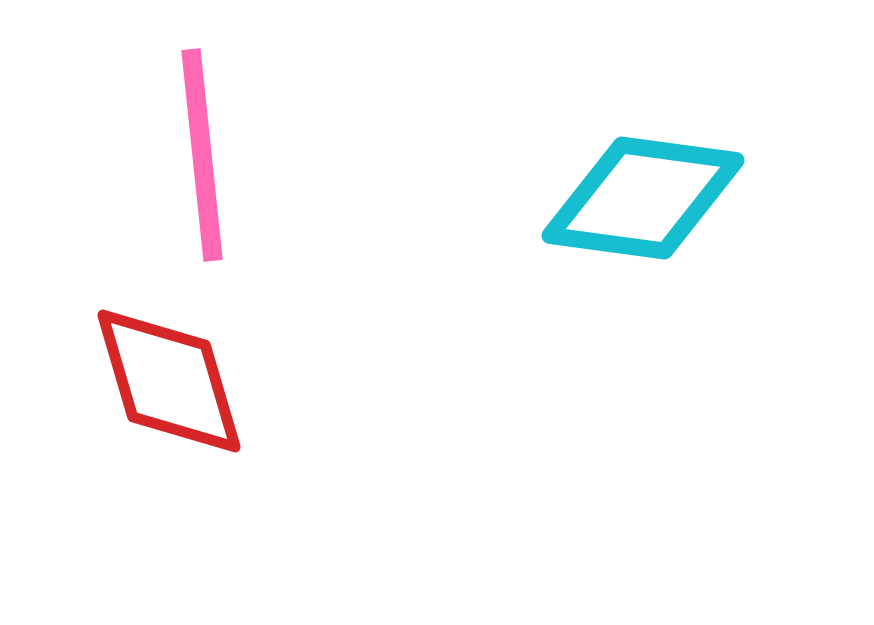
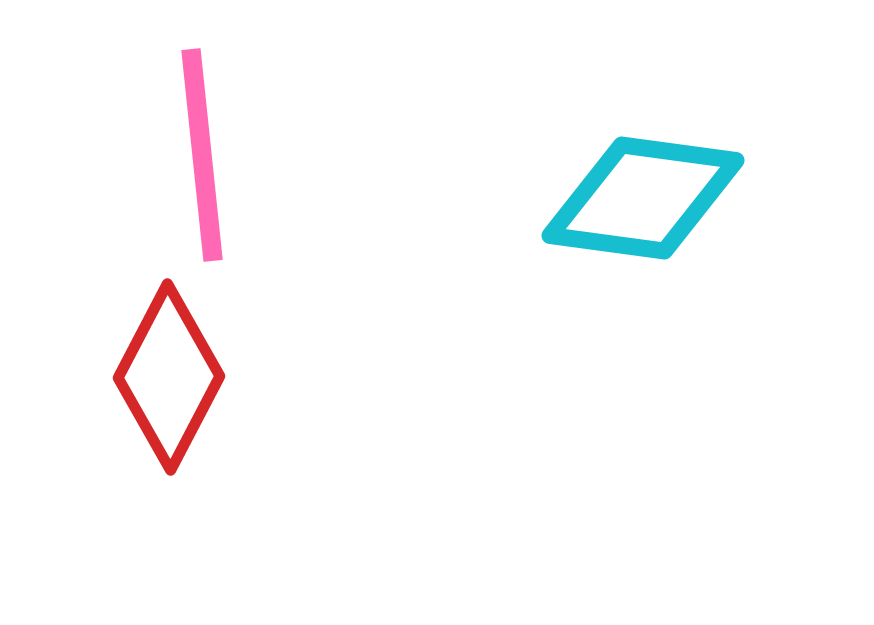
red diamond: moved 4 px up; rotated 44 degrees clockwise
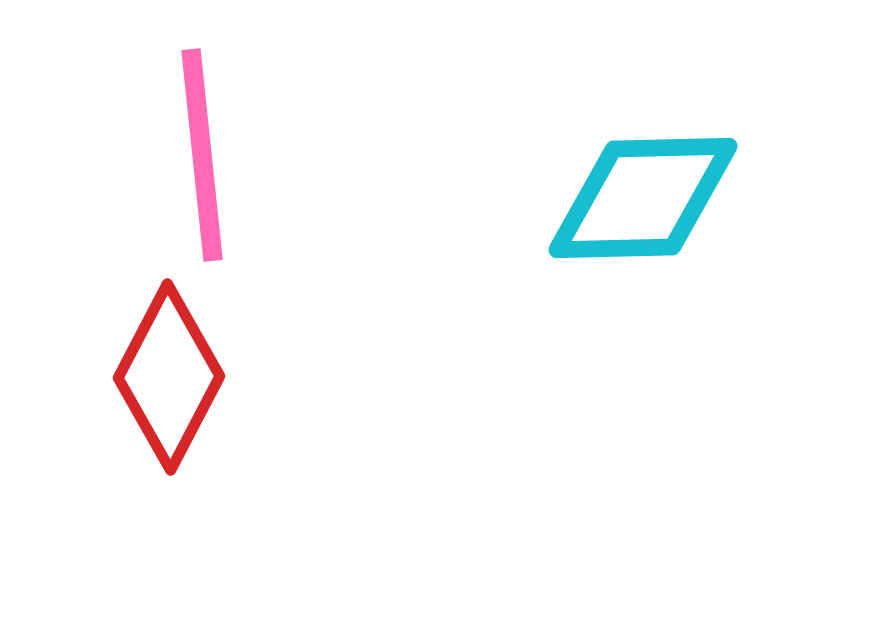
cyan diamond: rotated 9 degrees counterclockwise
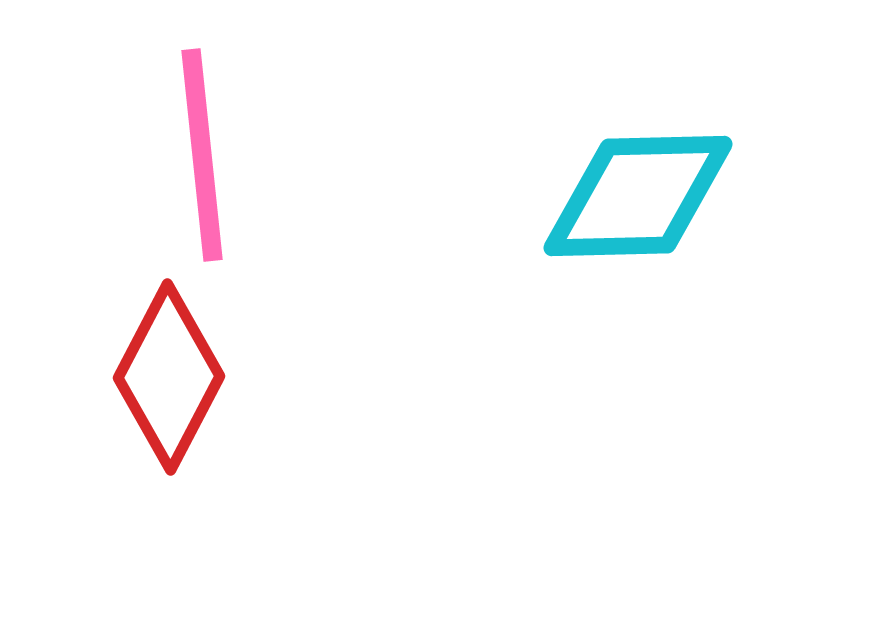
cyan diamond: moved 5 px left, 2 px up
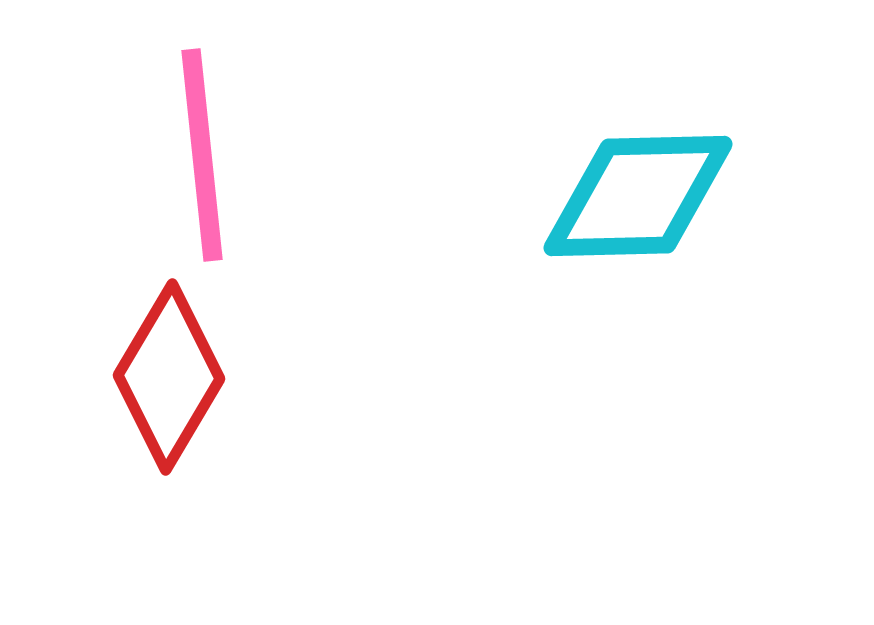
red diamond: rotated 3 degrees clockwise
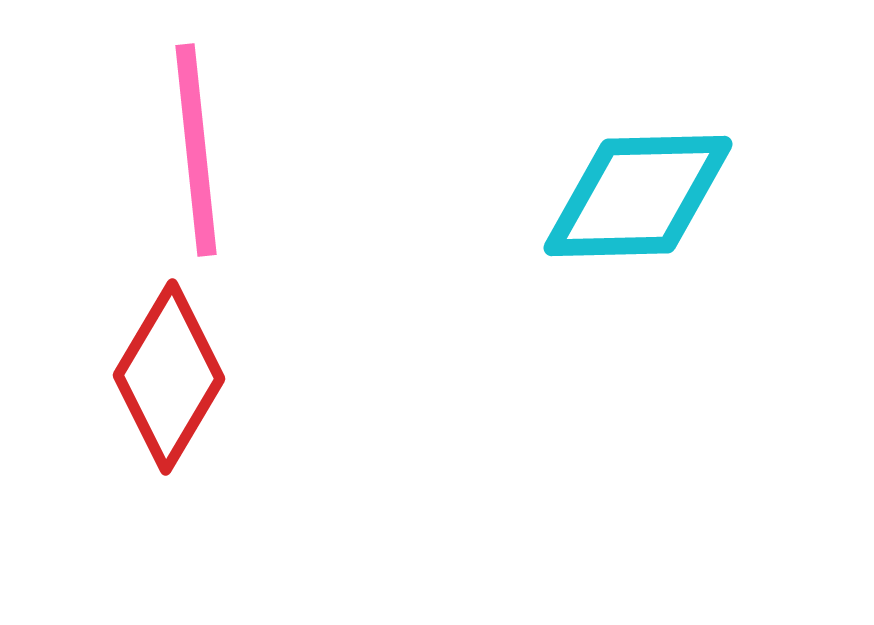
pink line: moved 6 px left, 5 px up
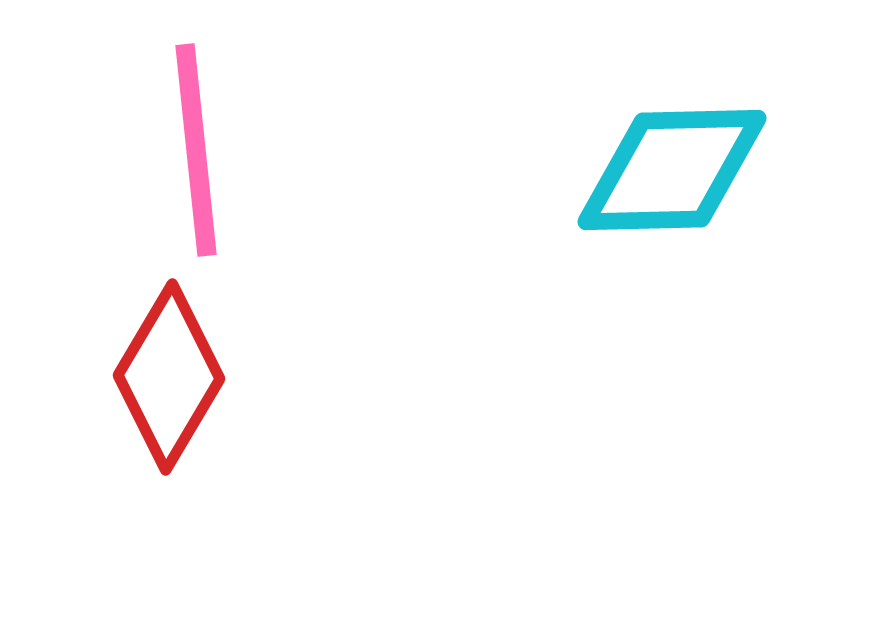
cyan diamond: moved 34 px right, 26 px up
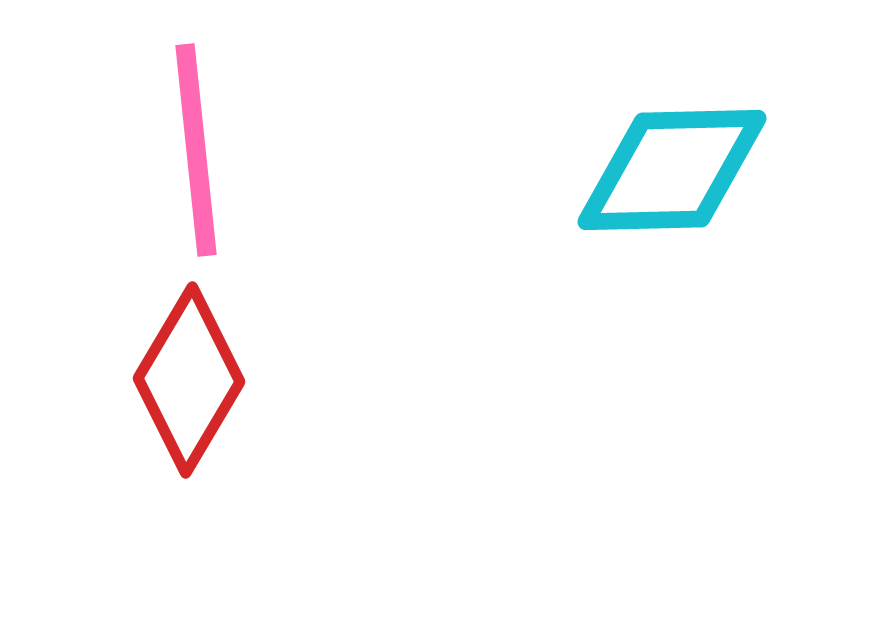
red diamond: moved 20 px right, 3 px down
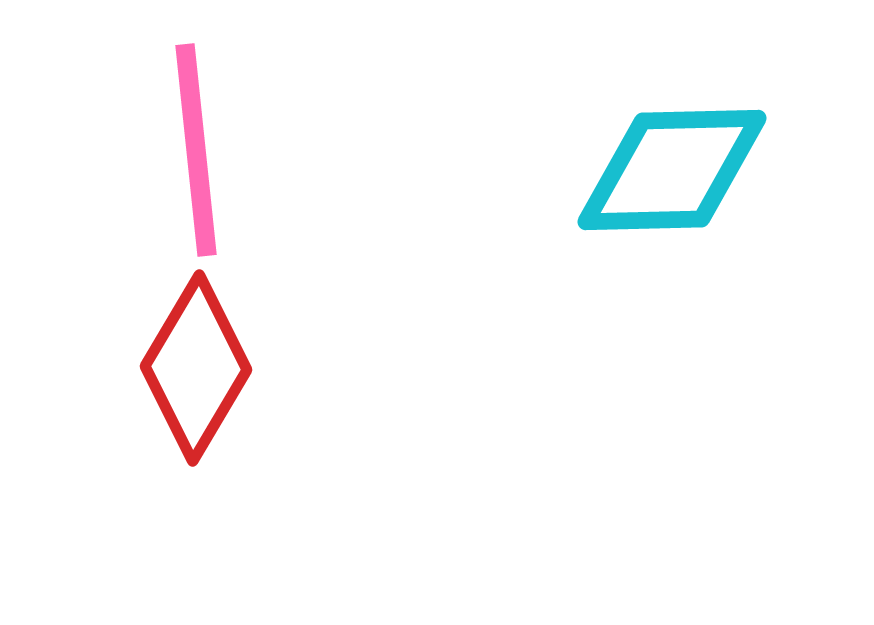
red diamond: moved 7 px right, 12 px up
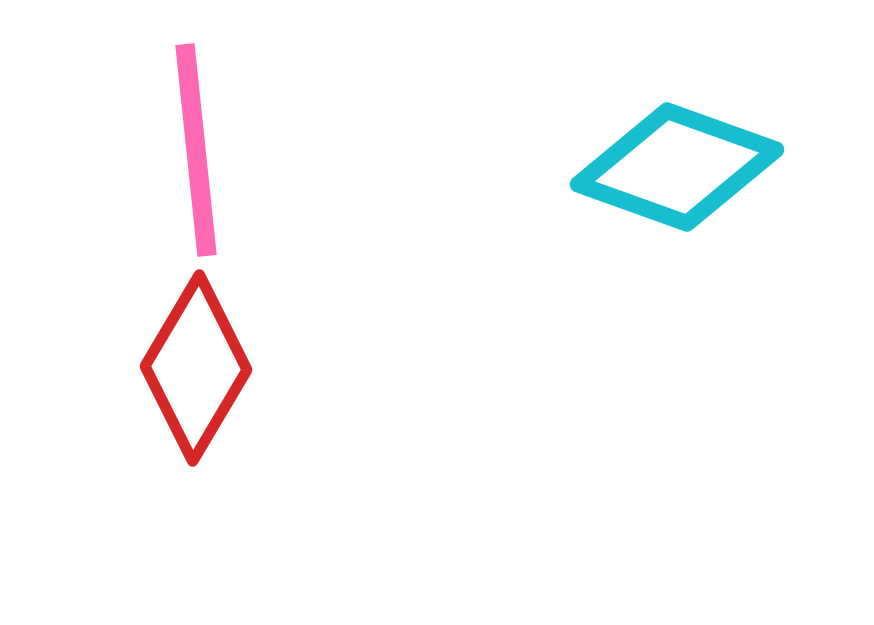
cyan diamond: moved 5 px right, 3 px up; rotated 21 degrees clockwise
